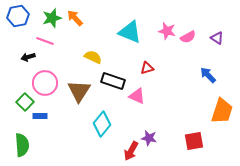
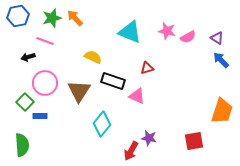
blue arrow: moved 13 px right, 15 px up
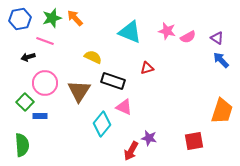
blue hexagon: moved 2 px right, 3 px down
pink triangle: moved 13 px left, 11 px down
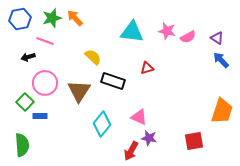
cyan triangle: moved 2 px right; rotated 15 degrees counterclockwise
yellow semicircle: rotated 18 degrees clockwise
pink triangle: moved 15 px right, 10 px down
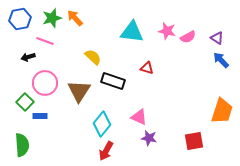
red triangle: rotated 32 degrees clockwise
red arrow: moved 25 px left
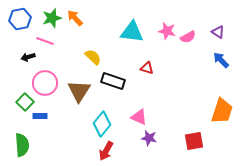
purple triangle: moved 1 px right, 6 px up
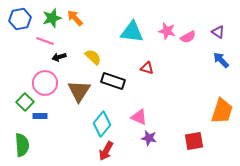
black arrow: moved 31 px right
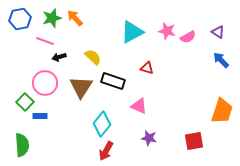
cyan triangle: rotated 35 degrees counterclockwise
brown triangle: moved 2 px right, 4 px up
pink triangle: moved 11 px up
